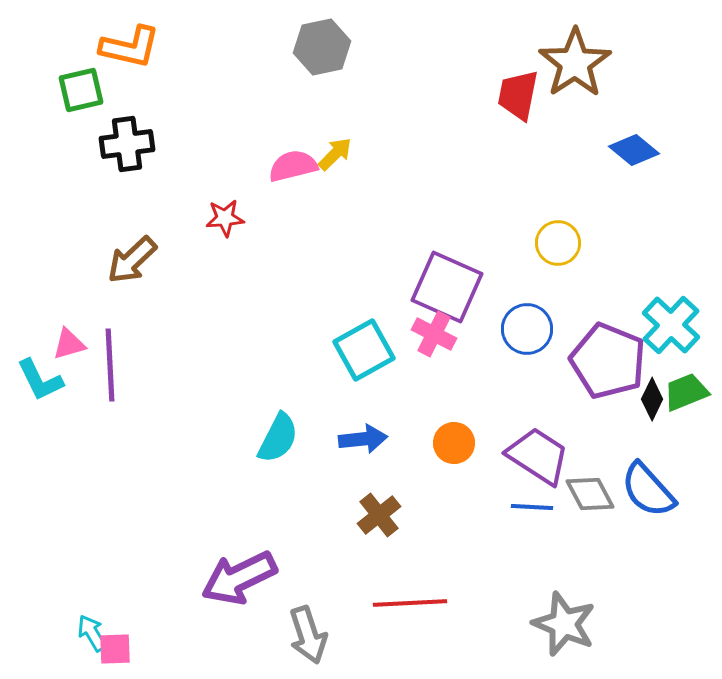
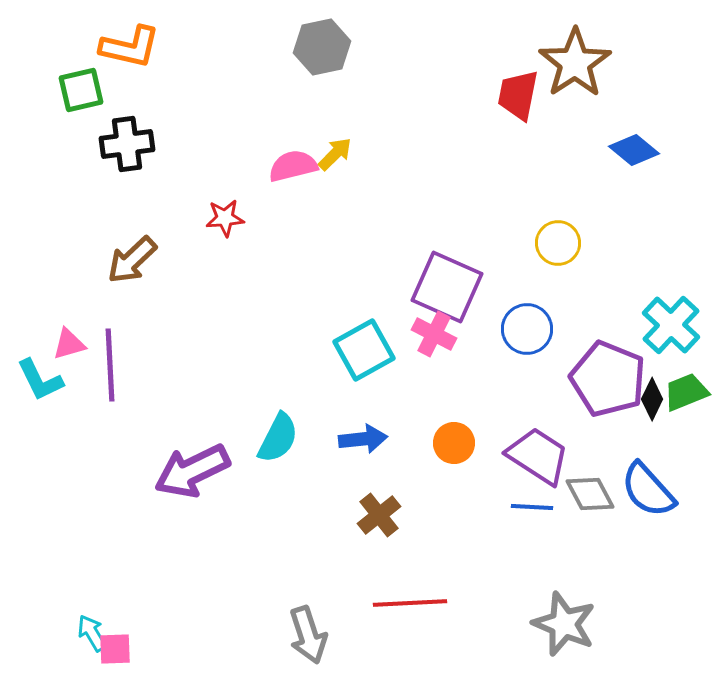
purple pentagon: moved 18 px down
purple arrow: moved 47 px left, 107 px up
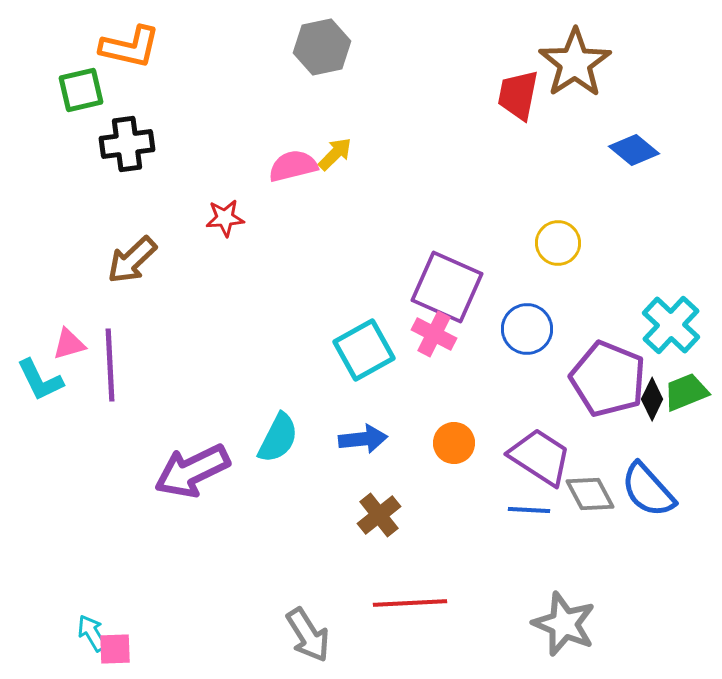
purple trapezoid: moved 2 px right, 1 px down
blue line: moved 3 px left, 3 px down
gray arrow: rotated 14 degrees counterclockwise
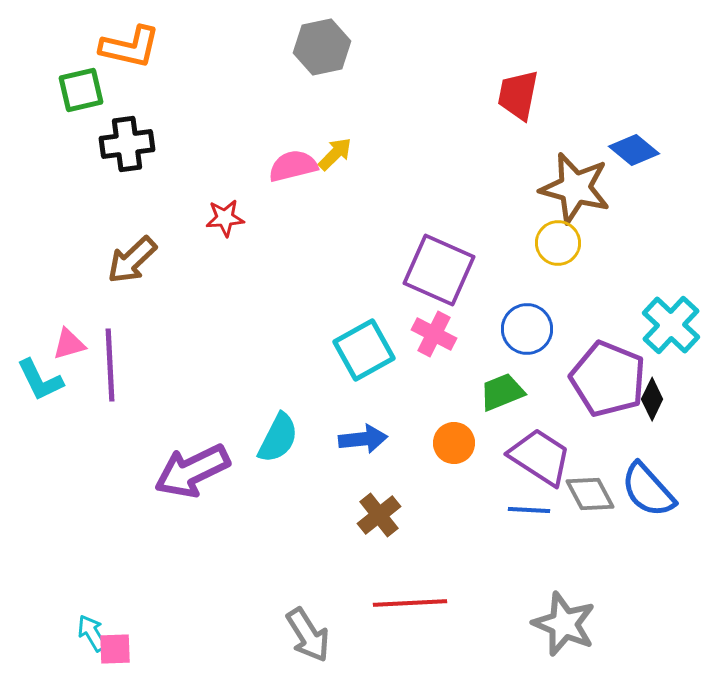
brown star: moved 125 px down; rotated 24 degrees counterclockwise
purple square: moved 8 px left, 17 px up
green trapezoid: moved 184 px left
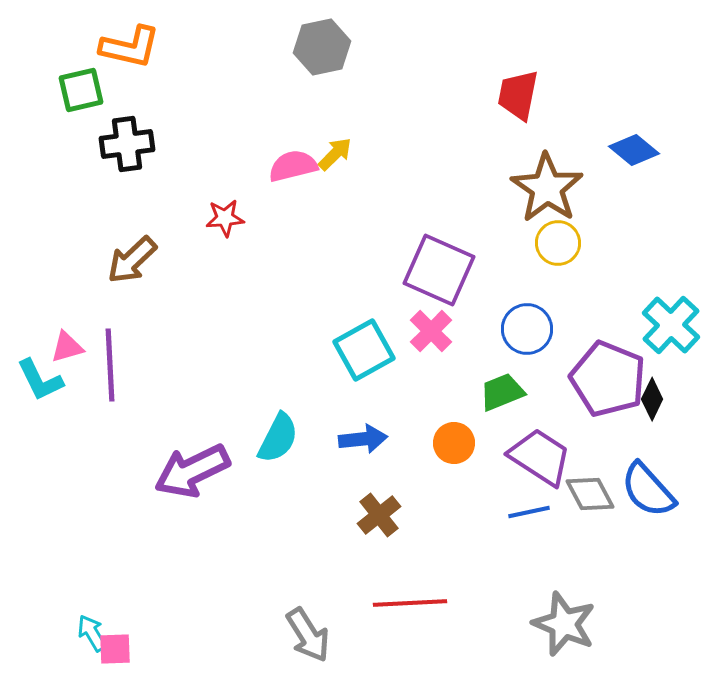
brown star: moved 28 px left; rotated 20 degrees clockwise
pink cross: moved 3 px left, 3 px up; rotated 18 degrees clockwise
pink triangle: moved 2 px left, 3 px down
blue line: moved 2 px down; rotated 15 degrees counterclockwise
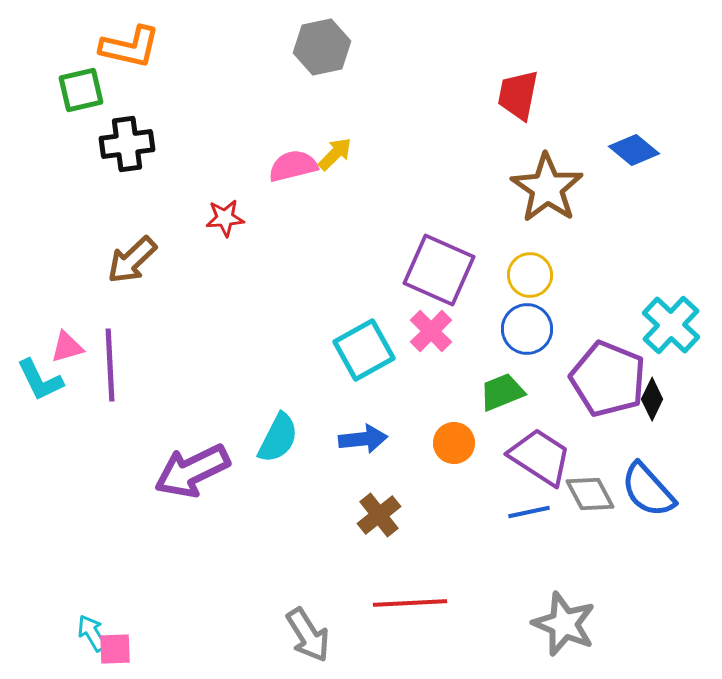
yellow circle: moved 28 px left, 32 px down
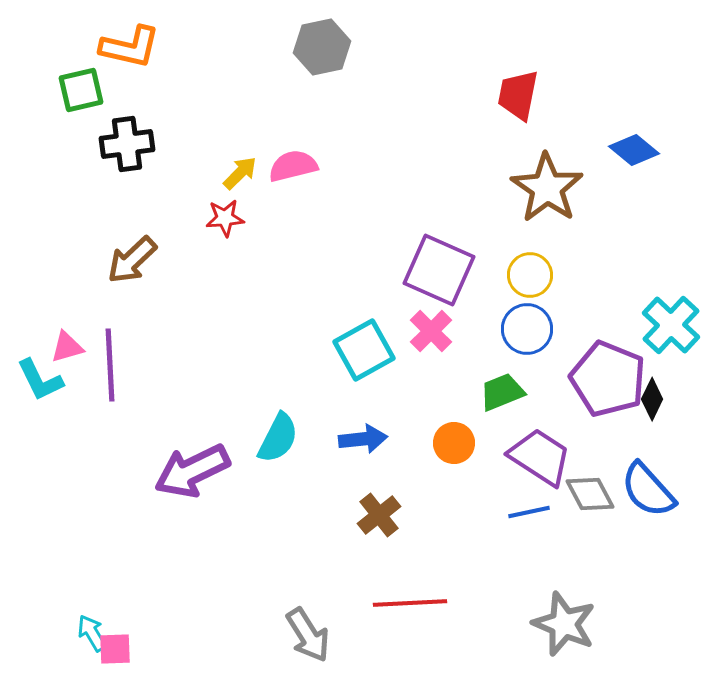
yellow arrow: moved 95 px left, 19 px down
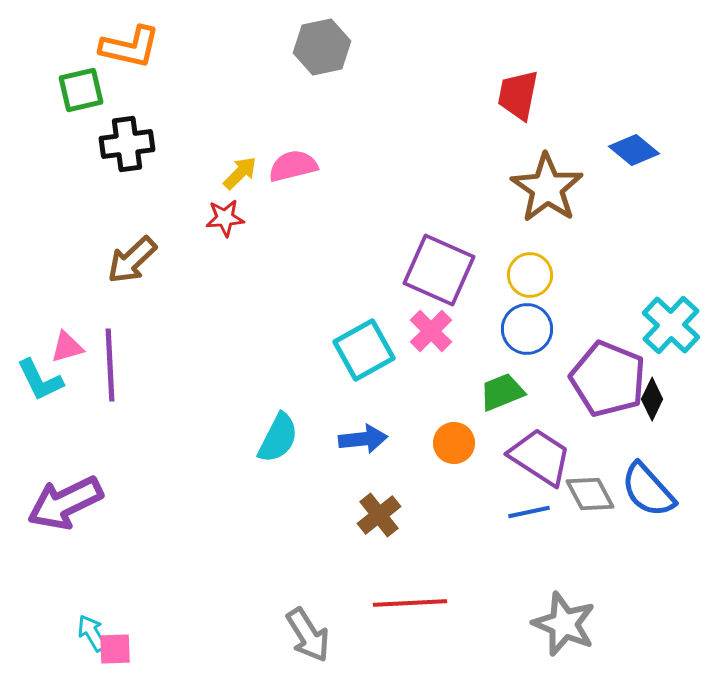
purple arrow: moved 127 px left, 32 px down
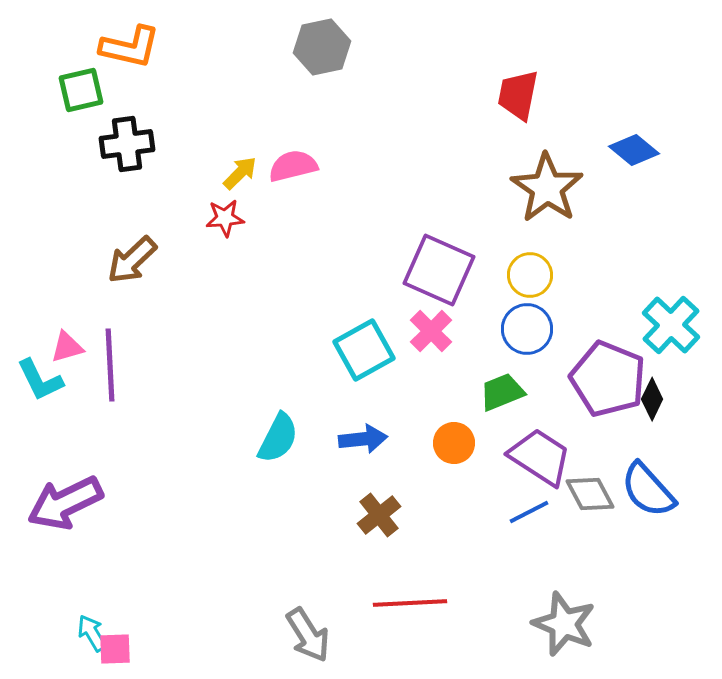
blue line: rotated 15 degrees counterclockwise
